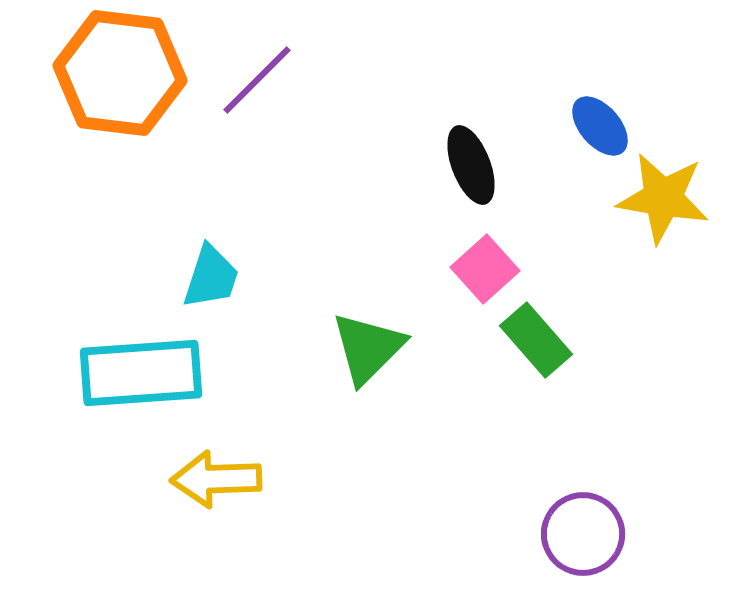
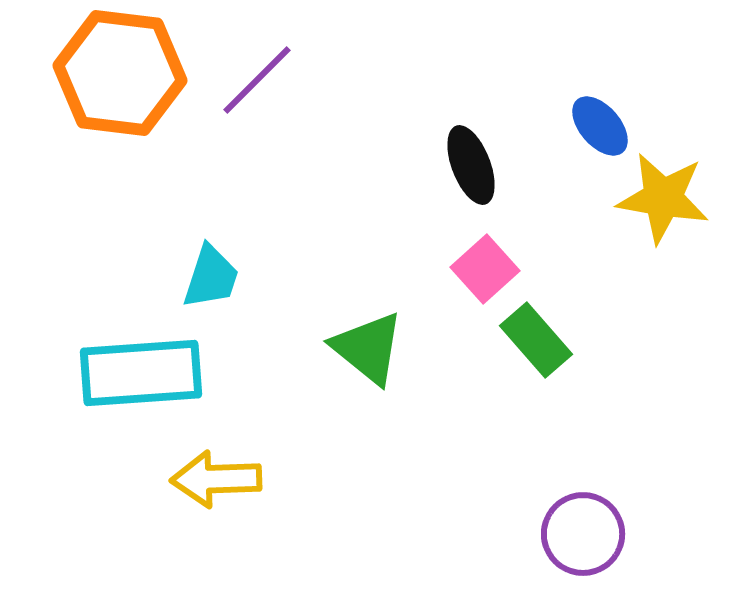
green triangle: rotated 36 degrees counterclockwise
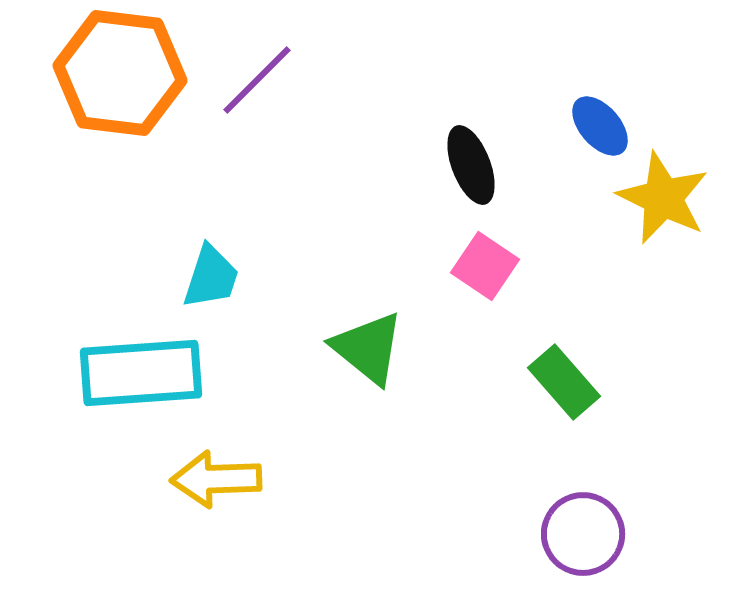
yellow star: rotated 16 degrees clockwise
pink square: moved 3 px up; rotated 14 degrees counterclockwise
green rectangle: moved 28 px right, 42 px down
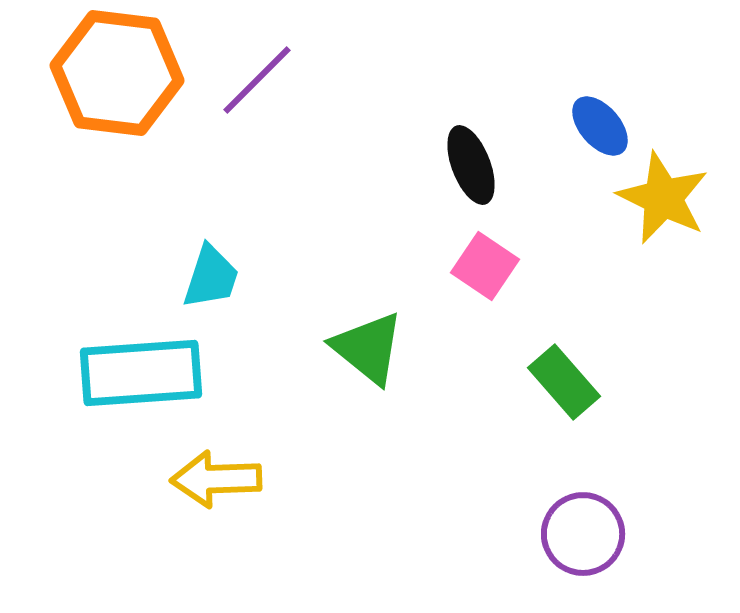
orange hexagon: moved 3 px left
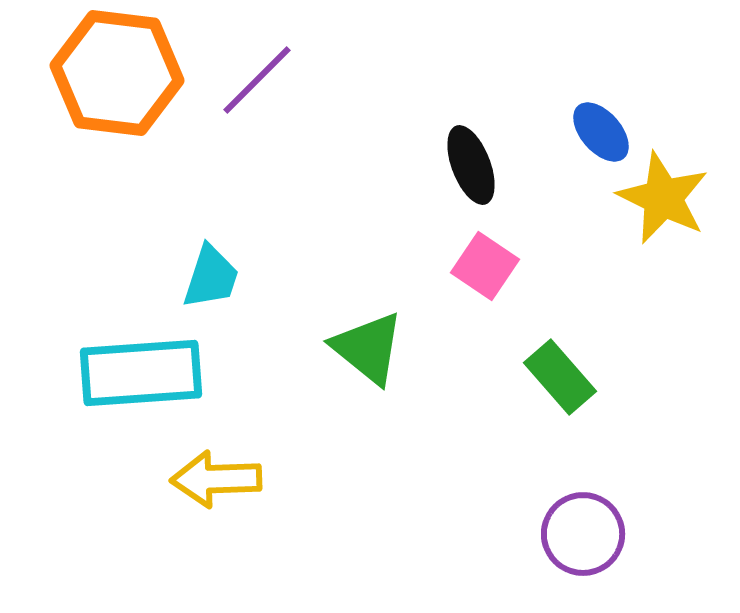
blue ellipse: moved 1 px right, 6 px down
green rectangle: moved 4 px left, 5 px up
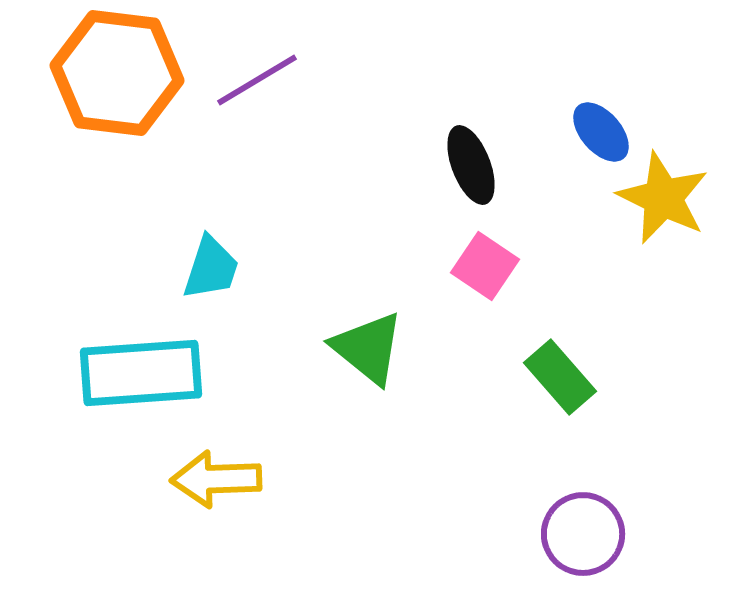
purple line: rotated 14 degrees clockwise
cyan trapezoid: moved 9 px up
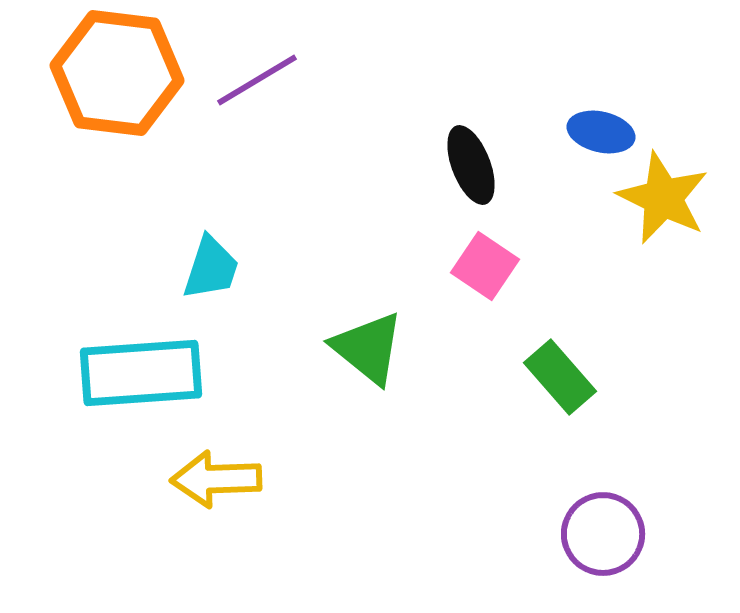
blue ellipse: rotated 36 degrees counterclockwise
purple circle: moved 20 px right
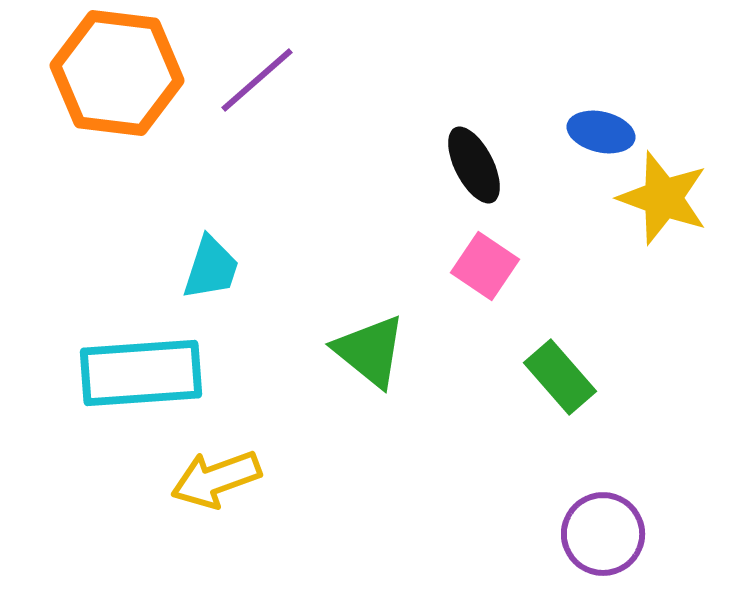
purple line: rotated 10 degrees counterclockwise
black ellipse: moved 3 px right; rotated 6 degrees counterclockwise
yellow star: rotated 6 degrees counterclockwise
green triangle: moved 2 px right, 3 px down
yellow arrow: rotated 18 degrees counterclockwise
